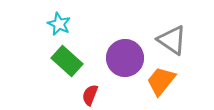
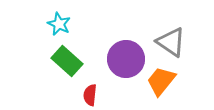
gray triangle: moved 1 px left, 2 px down
purple circle: moved 1 px right, 1 px down
red semicircle: rotated 15 degrees counterclockwise
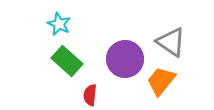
purple circle: moved 1 px left
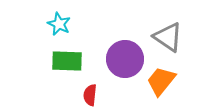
gray triangle: moved 3 px left, 5 px up
green rectangle: rotated 40 degrees counterclockwise
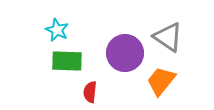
cyan star: moved 2 px left, 6 px down
purple circle: moved 6 px up
red semicircle: moved 3 px up
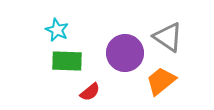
orange trapezoid: rotated 12 degrees clockwise
red semicircle: rotated 135 degrees counterclockwise
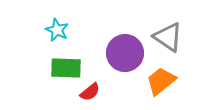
green rectangle: moved 1 px left, 7 px down
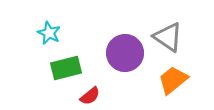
cyan star: moved 8 px left, 3 px down
green rectangle: rotated 16 degrees counterclockwise
orange trapezoid: moved 12 px right, 1 px up
red semicircle: moved 4 px down
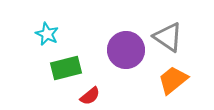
cyan star: moved 2 px left, 1 px down
purple circle: moved 1 px right, 3 px up
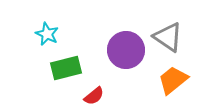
red semicircle: moved 4 px right
